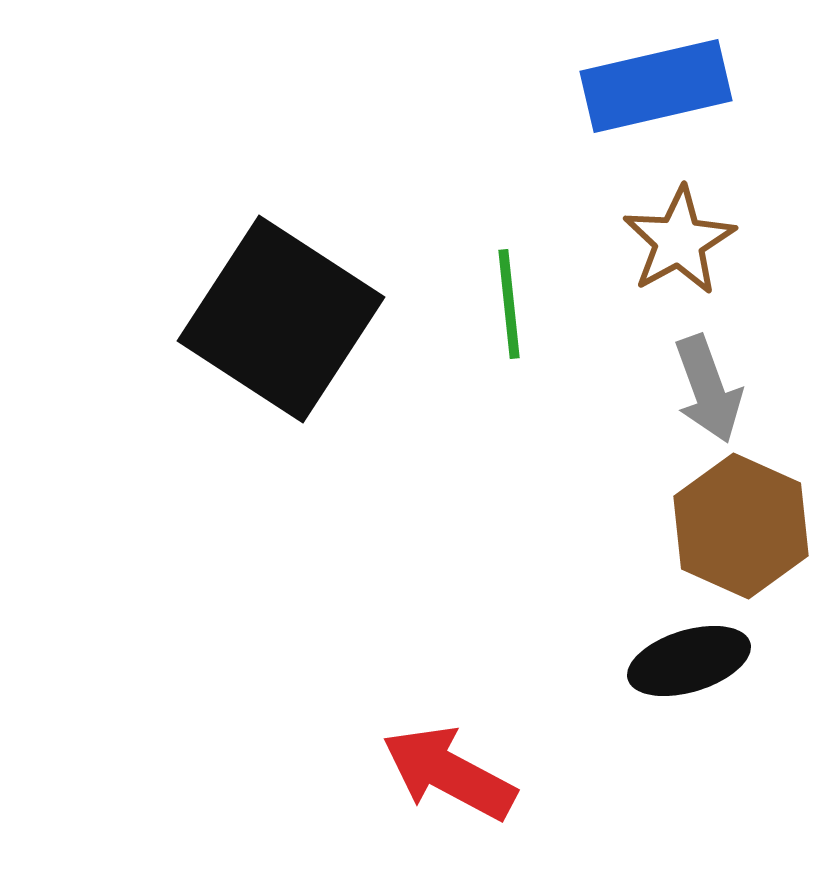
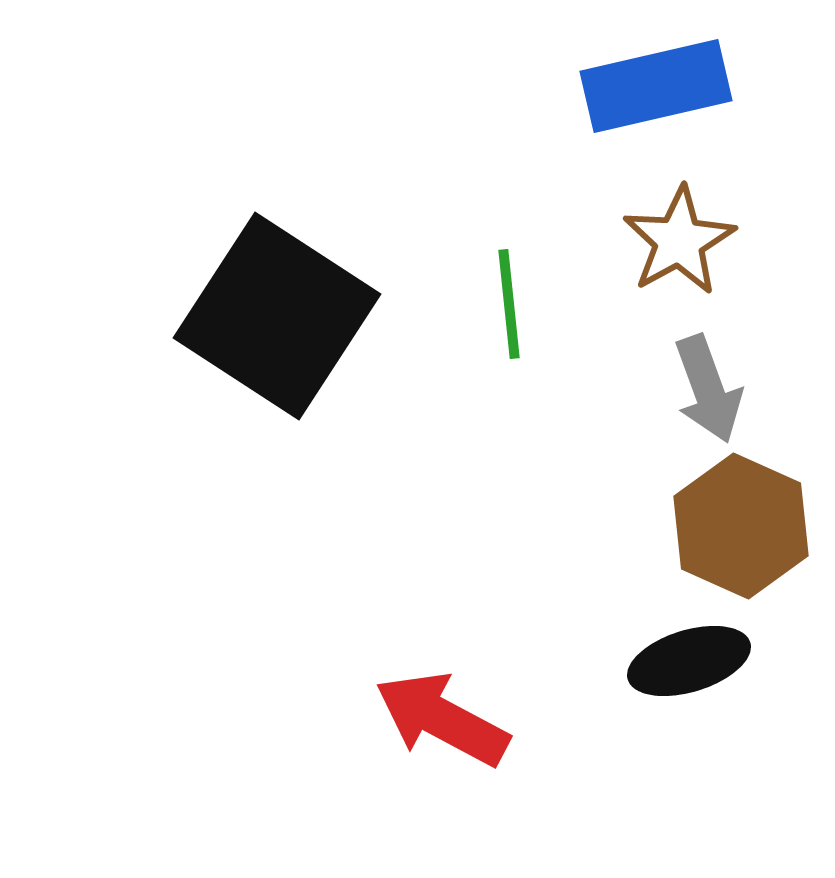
black square: moved 4 px left, 3 px up
red arrow: moved 7 px left, 54 px up
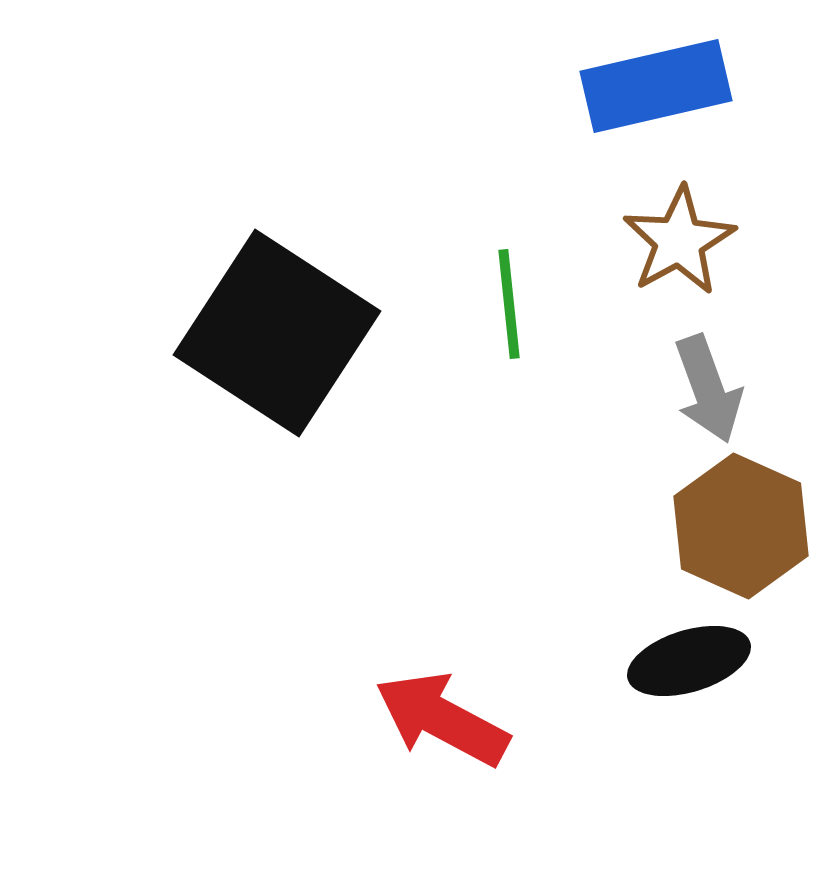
black square: moved 17 px down
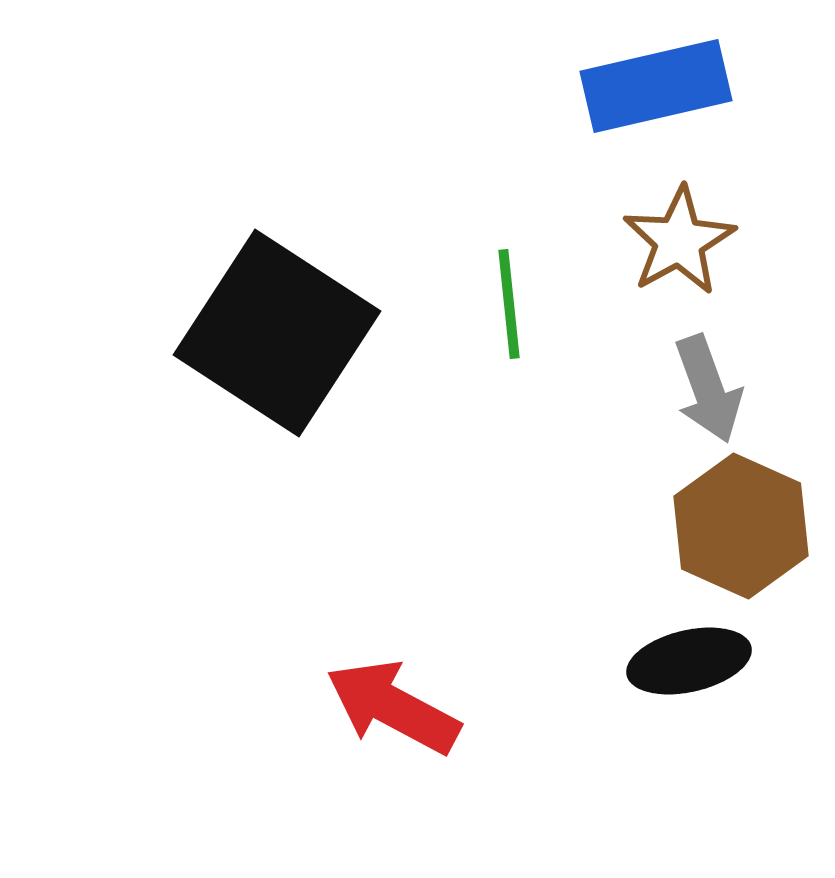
black ellipse: rotated 4 degrees clockwise
red arrow: moved 49 px left, 12 px up
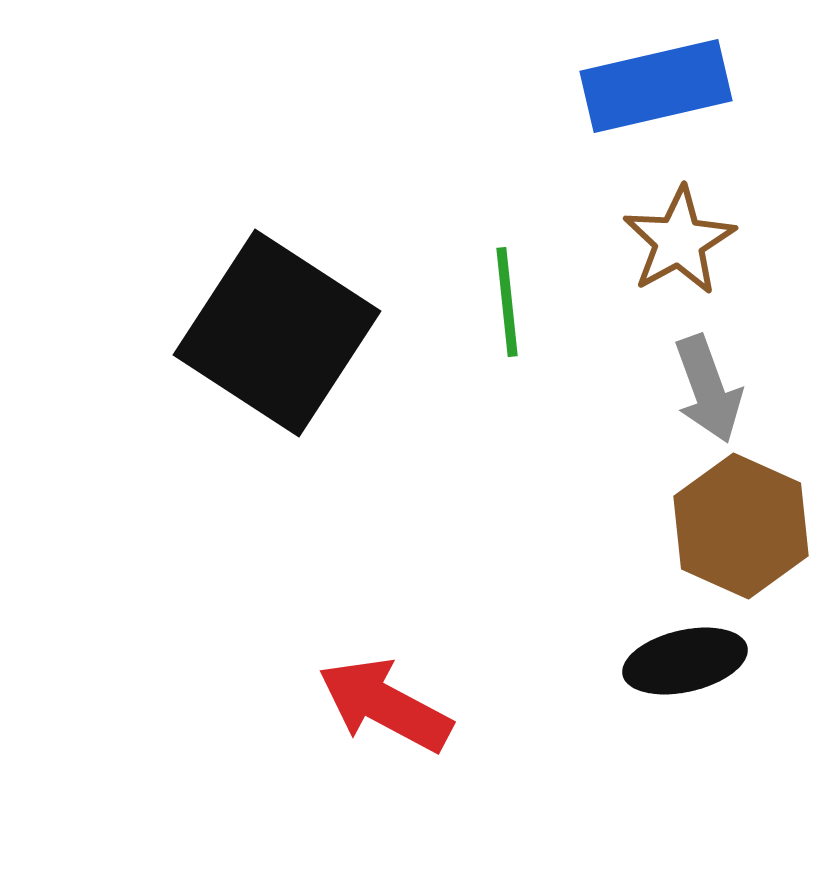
green line: moved 2 px left, 2 px up
black ellipse: moved 4 px left
red arrow: moved 8 px left, 2 px up
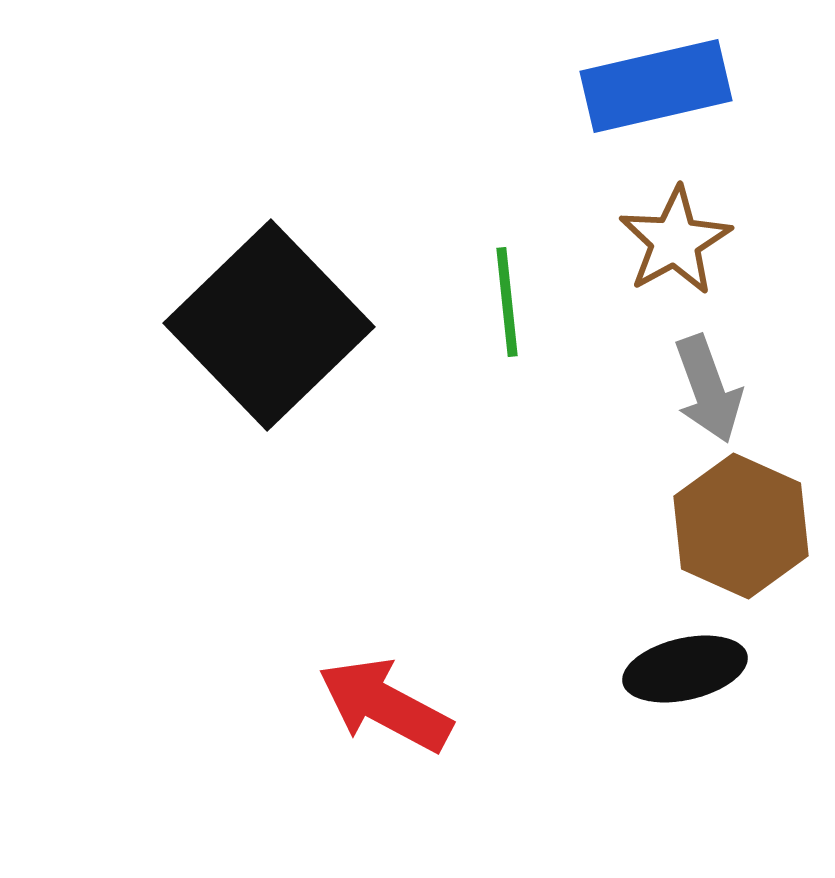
brown star: moved 4 px left
black square: moved 8 px left, 8 px up; rotated 13 degrees clockwise
black ellipse: moved 8 px down
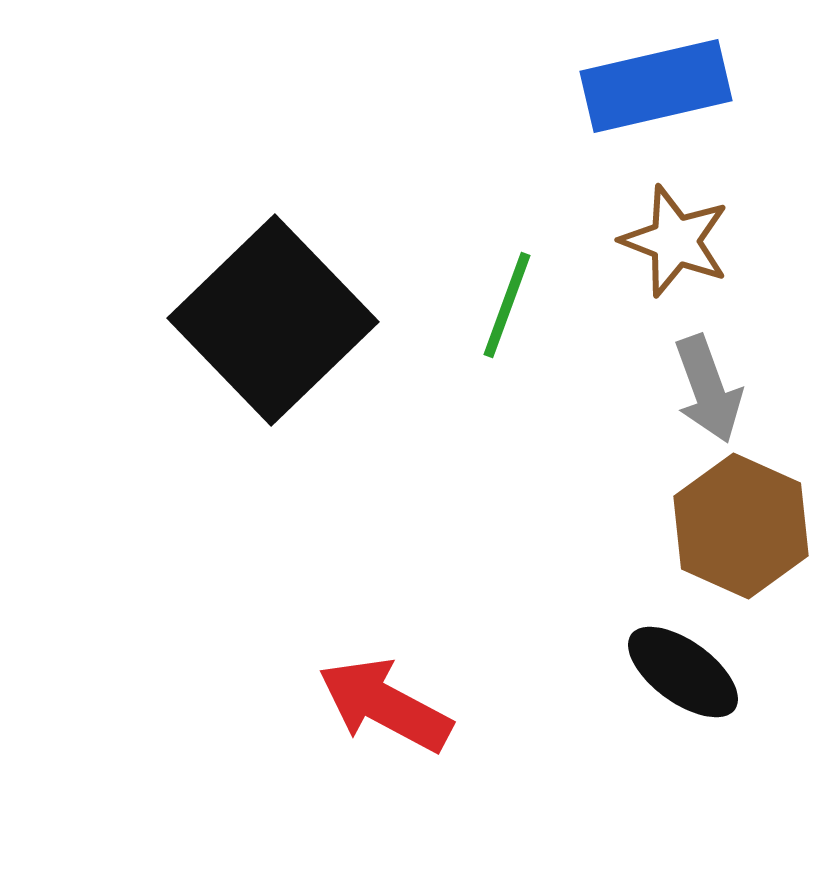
brown star: rotated 22 degrees counterclockwise
green line: moved 3 px down; rotated 26 degrees clockwise
black square: moved 4 px right, 5 px up
black ellipse: moved 2 px left, 3 px down; rotated 49 degrees clockwise
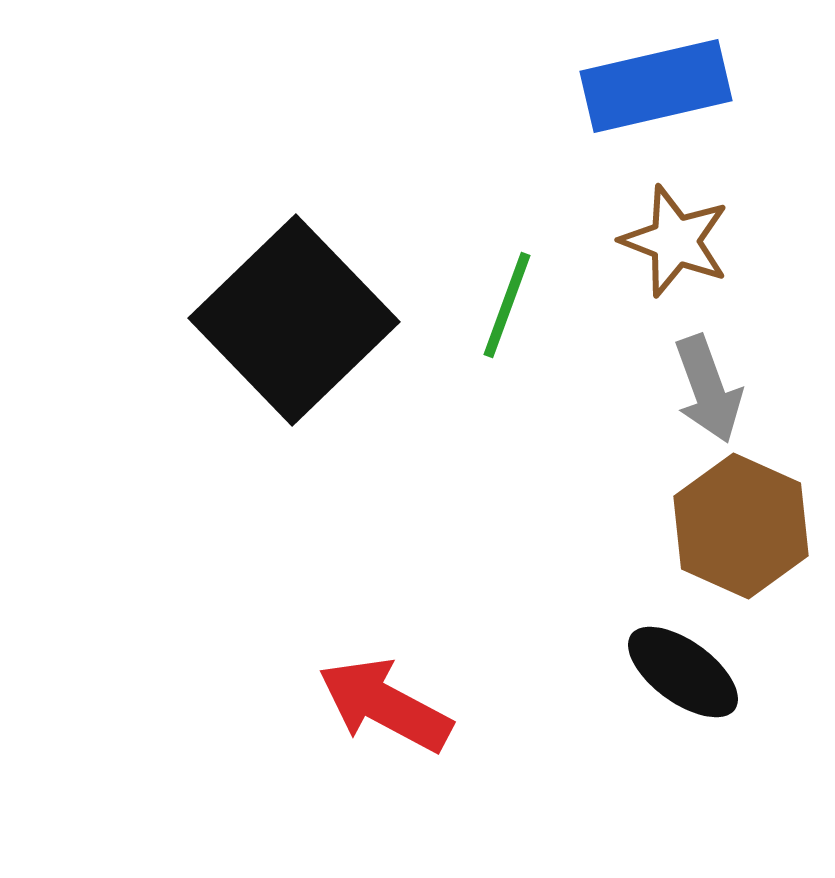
black square: moved 21 px right
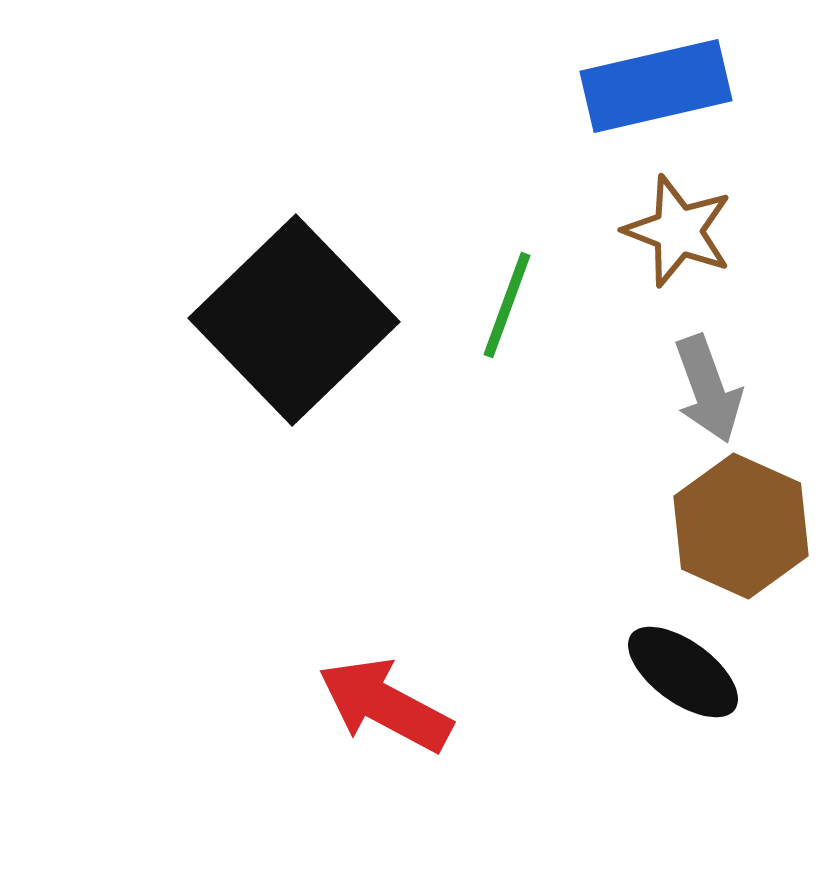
brown star: moved 3 px right, 10 px up
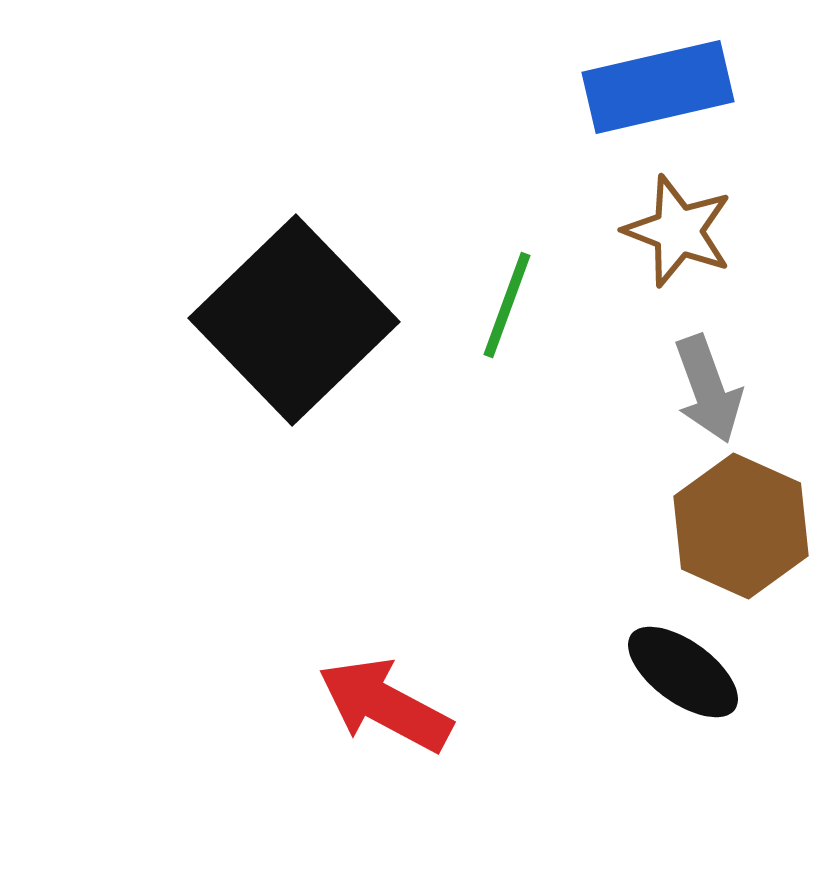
blue rectangle: moved 2 px right, 1 px down
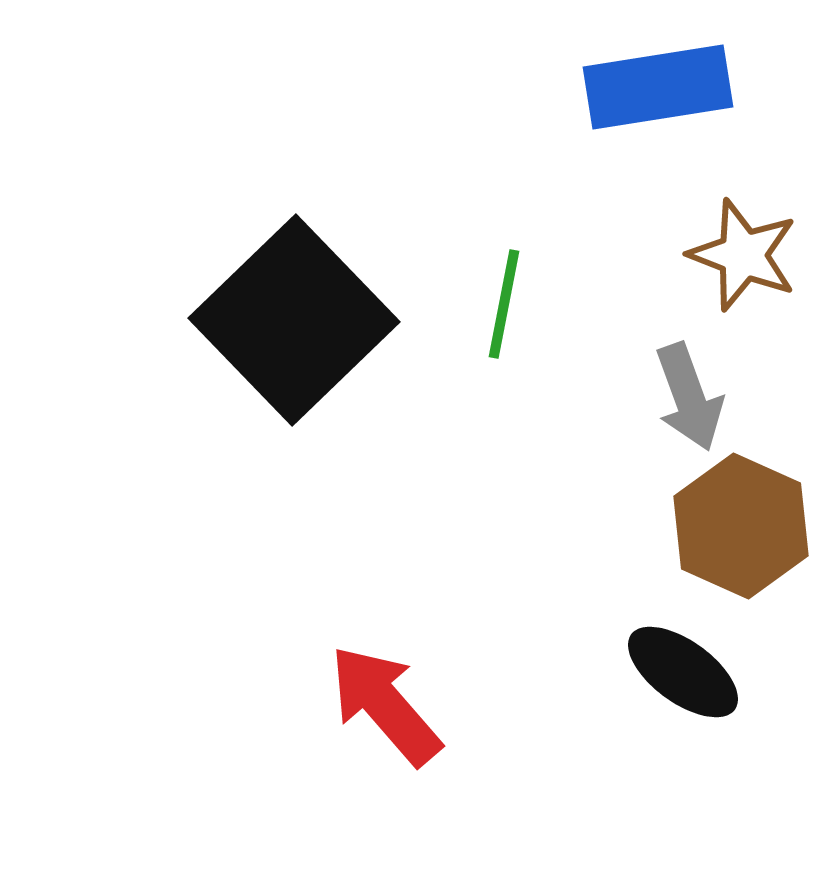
blue rectangle: rotated 4 degrees clockwise
brown star: moved 65 px right, 24 px down
green line: moved 3 px left, 1 px up; rotated 9 degrees counterclockwise
gray arrow: moved 19 px left, 8 px down
red arrow: rotated 21 degrees clockwise
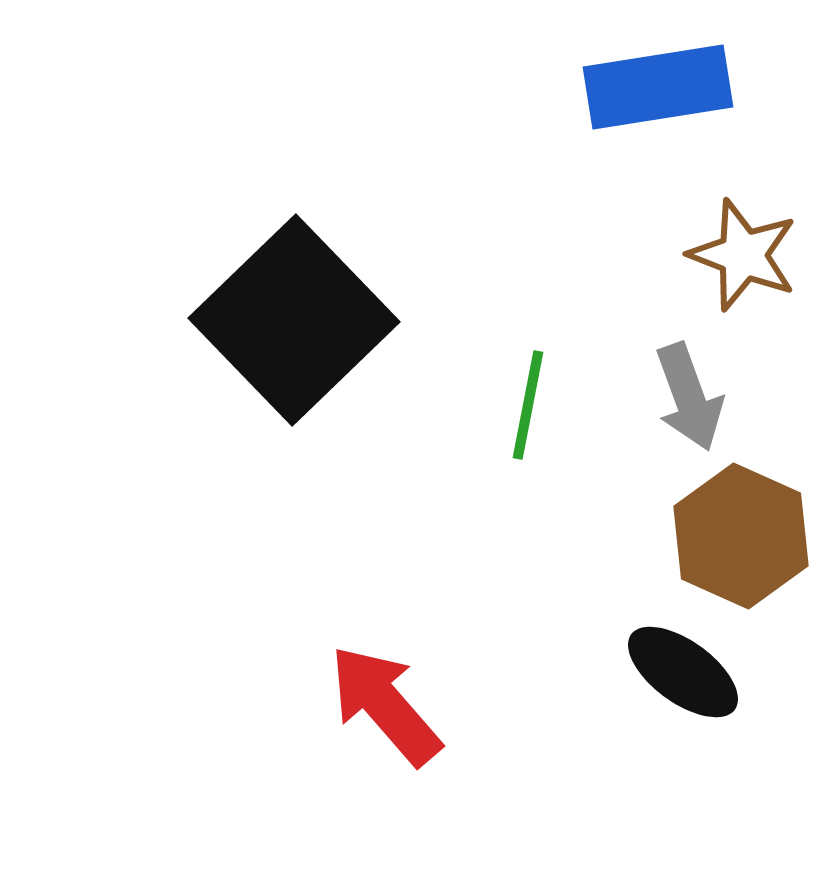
green line: moved 24 px right, 101 px down
brown hexagon: moved 10 px down
